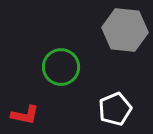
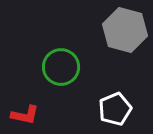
gray hexagon: rotated 9 degrees clockwise
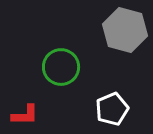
white pentagon: moved 3 px left
red L-shape: rotated 12 degrees counterclockwise
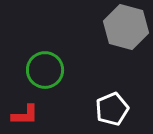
gray hexagon: moved 1 px right, 3 px up
green circle: moved 16 px left, 3 px down
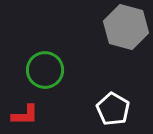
white pentagon: moved 1 px right; rotated 20 degrees counterclockwise
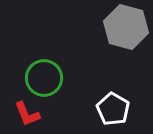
green circle: moved 1 px left, 8 px down
red L-shape: moved 2 px right, 1 px up; rotated 68 degrees clockwise
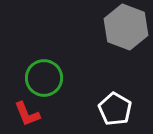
gray hexagon: rotated 6 degrees clockwise
white pentagon: moved 2 px right
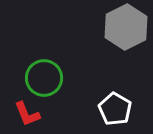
gray hexagon: rotated 12 degrees clockwise
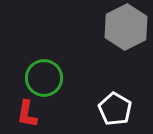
red L-shape: rotated 32 degrees clockwise
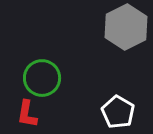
green circle: moved 2 px left
white pentagon: moved 3 px right, 3 px down
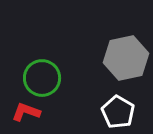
gray hexagon: moved 31 px down; rotated 15 degrees clockwise
red L-shape: moved 1 px left, 2 px up; rotated 100 degrees clockwise
